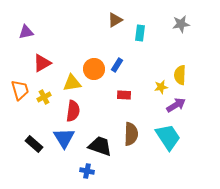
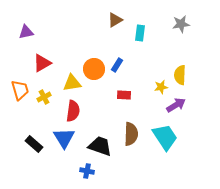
cyan trapezoid: moved 3 px left
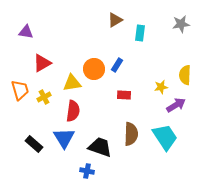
purple triangle: rotated 21 degrees clockwise
yellow semicircle: moved 5 px right
black trapezoid: moved 1 px down
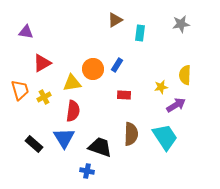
orange circle: moved 1 px left
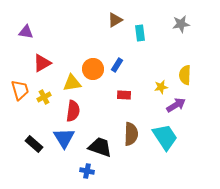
cyan rectangle: rotated 14 degrees counterclockwise
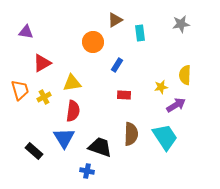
orange circle: moved 27 px up
black rectangle: moved 7 px down
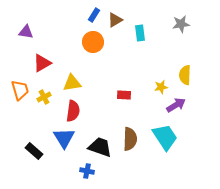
blue rectangle: moved 23 px left, 50 px up
brown semicircle: moved 1 px left, 5 px down
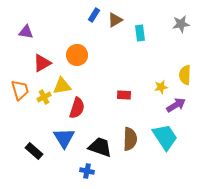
orange circle: moved 16 px left, 13 px down
yellow triangle: moved 10 px left, 3 px down
red semicircle: moved 4 px right, 3 px up; rotated 10 degrees clockwise
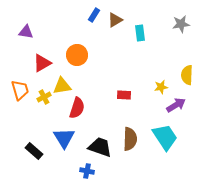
yellow semicircle: moved 2 px right
